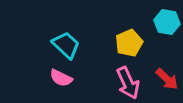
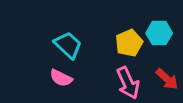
cyan hexagon: moved 8 px left, 11 px down; rotated 10 degrees counterclockwise
cyan trapezoid: moved 2 px right
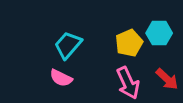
cyan trapezoid: rotated 92 degrees counterclockwise
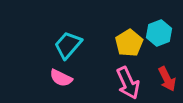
cyan hexagon: rotated 20 degrees counterclockwise
yellow pentagon: rotated 8 degrees counterclockwise
red arrow: rotated 20 degrees clockwise
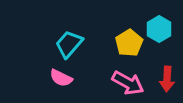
cyan hexagon: moved 4 px up; rotated 10 degrees counterclockwise
cyan trapezoid: moved 1 px right, 1 px up
red arrow: rotated 30 degrees clockwise
pink arrow: rotated 36 degrees counterclockwise
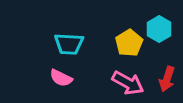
cyan trapezoid: rotated 128 degrees counterclockwise
red arrow: rotated 15 degrees clockwise
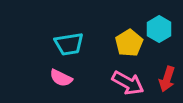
cyan trapezoid: rotated 12 degrees counterclockwise
